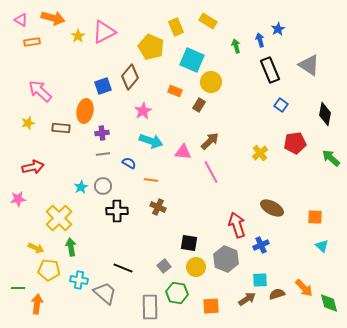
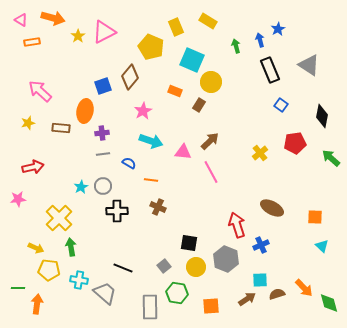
black diamond at (325, 114): moved 3 px left, 2 px down
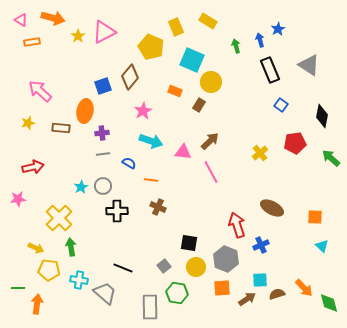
orange square at (211, 306): moved 11 px right, 18 px up
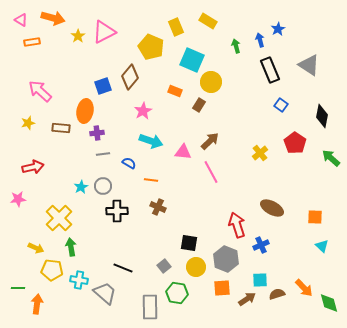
purple cross at (102, 133): moved 5 px left
red pentagon at (295, 143): rotated 30 degrees counterclockwise
yellow pentagon at (49, 270): moved 3 px right
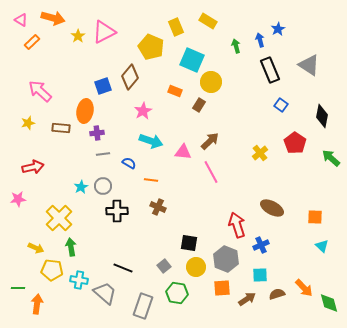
orange rectangle at (32, 42): rotated 35 degrees counterclockwise
cyan square at (260, 280): moved 5 px up
gray rectangle at (150, 307): moved 7 px left, 1 px up; rotated 20 degrees clockwise
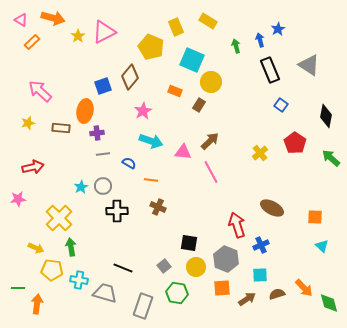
black diamond at (322, 116): moved 4 px right
gray trapezoid at (105, 293): rotated 25 degrees counterclockwise
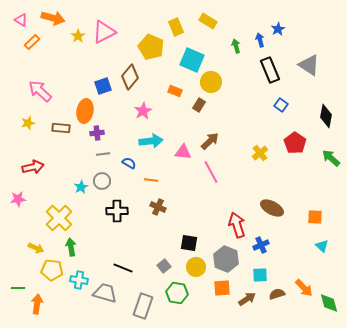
cyan arrow at (151, 141): rotated 25 degrees counterclockwise
gray circle at (103, 186): moved 1 px left, 5 px up
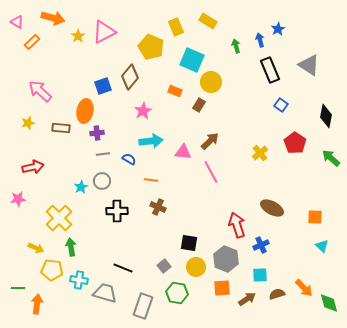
pink triangle at (21, 20): moved 4 px left, 2 px down
blue semicircle at (129, 163): moved 4 px up
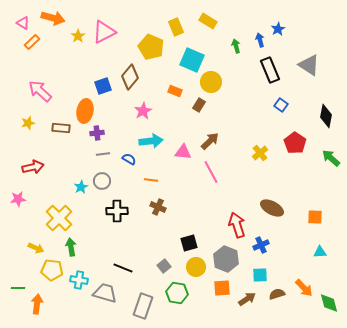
pink triangle at (17, 22): moved 6 px right, 1 px down
black square at (189, 243): rotated 24 degrees counterclockwise
cyan triangle at (322, 246): moved 2 px left, 6 px down; rotated 48 degrees counterclockwise
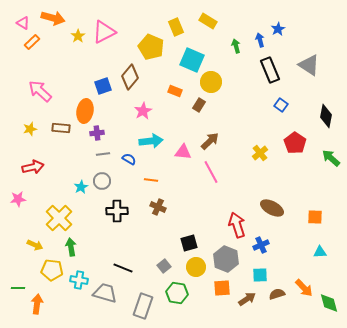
yellow star at (28, 123): moved 2 px right, 6 px down
yellow arrow at (36, 248): moved 1 px left, 3 px up
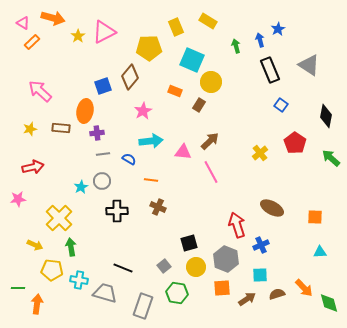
yellow pentagon at (151, 47): moved 2 px left, 1 px down; rotated 25 degrees counterclockwise
